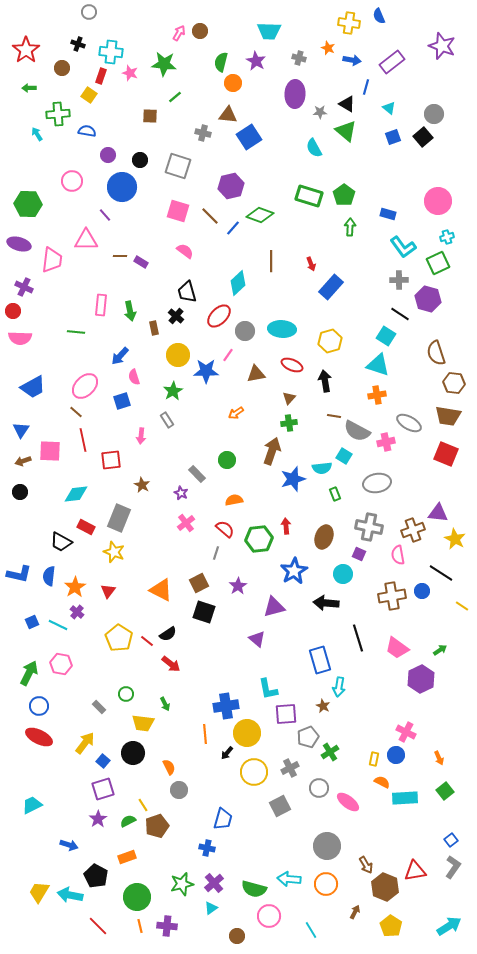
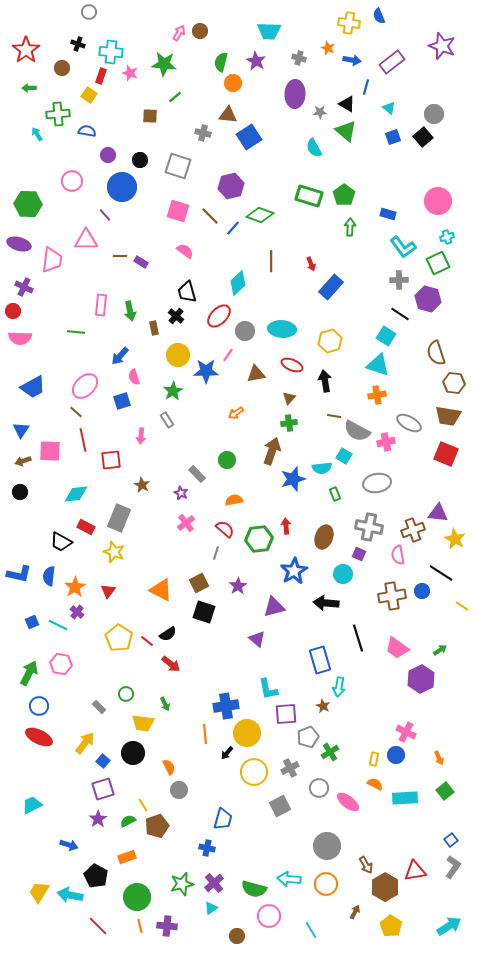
orange semicircle at (382, 782): moved 7 px left, 2 px down
brown hexagon at (385, 887): rotated 8 degrees clockwise
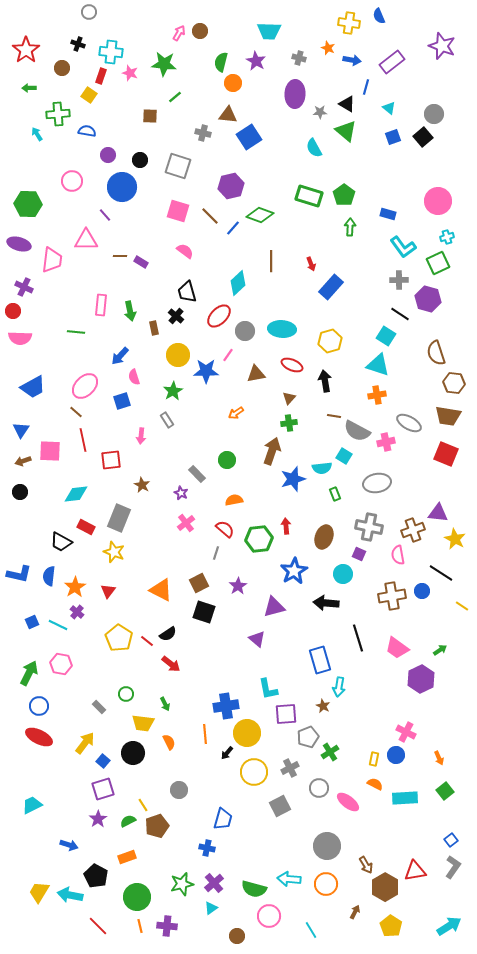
orange semicircle at (169, 767): moved 25 px up
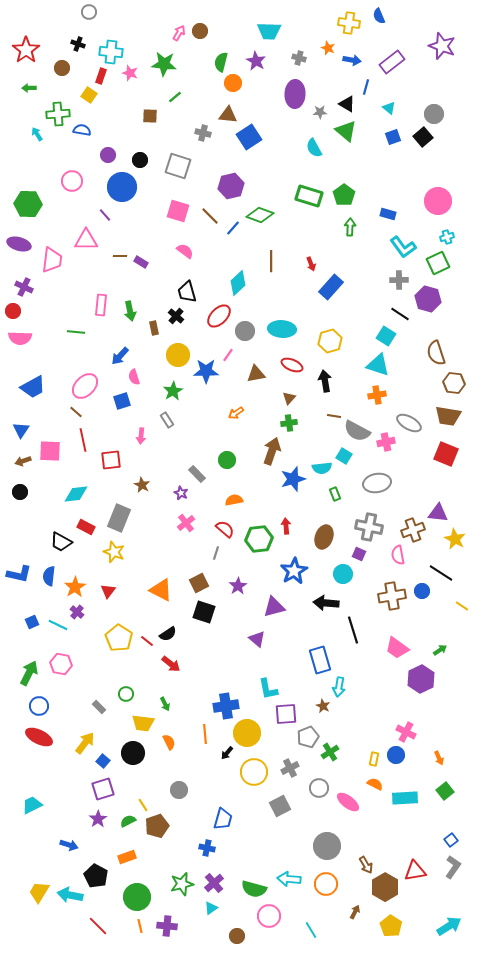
blue semicircle at (87, 131): moved 5 px left, 1 px up
black line at (358, 638): moved 5 px left, 8 px up
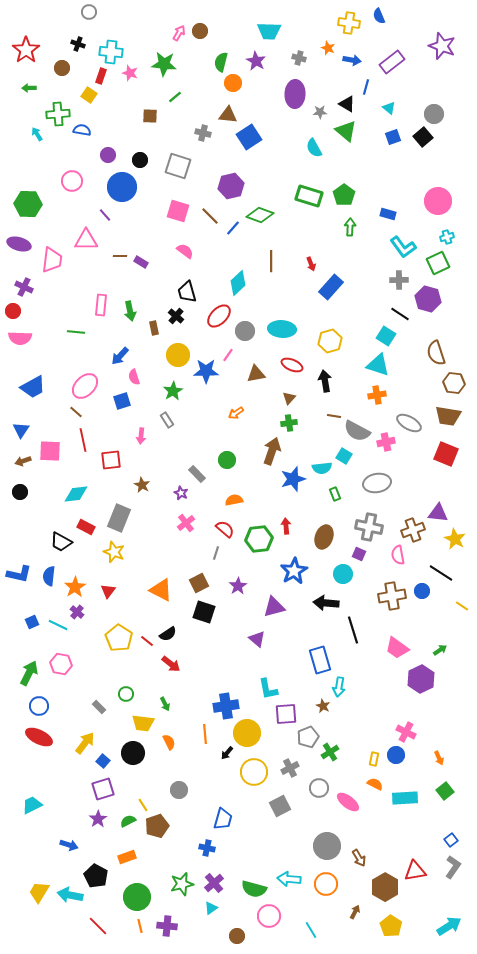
brown arrow at (366, 865): moved 7 px left, 7 px up
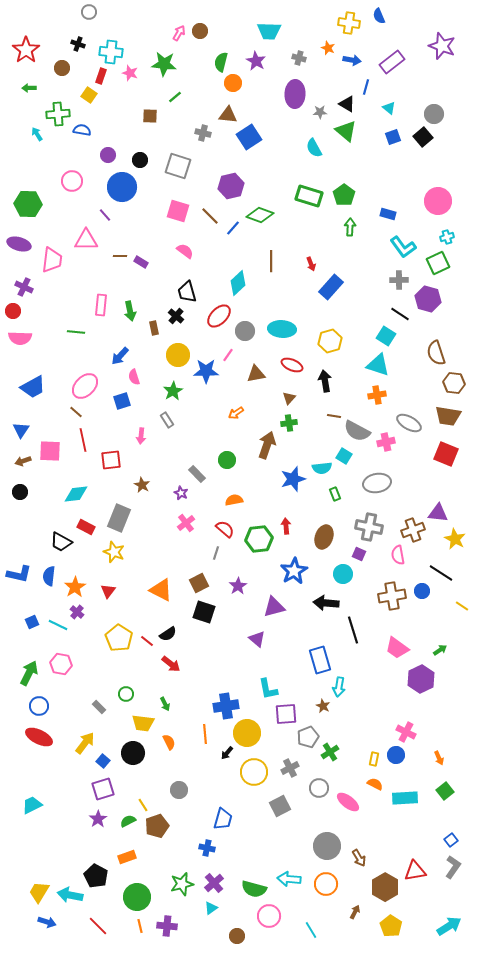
brown arrow at (272, 451): moved 5 px left, 6 px up
blue arrow at (69, 845): moved 22 px left, 77 px down
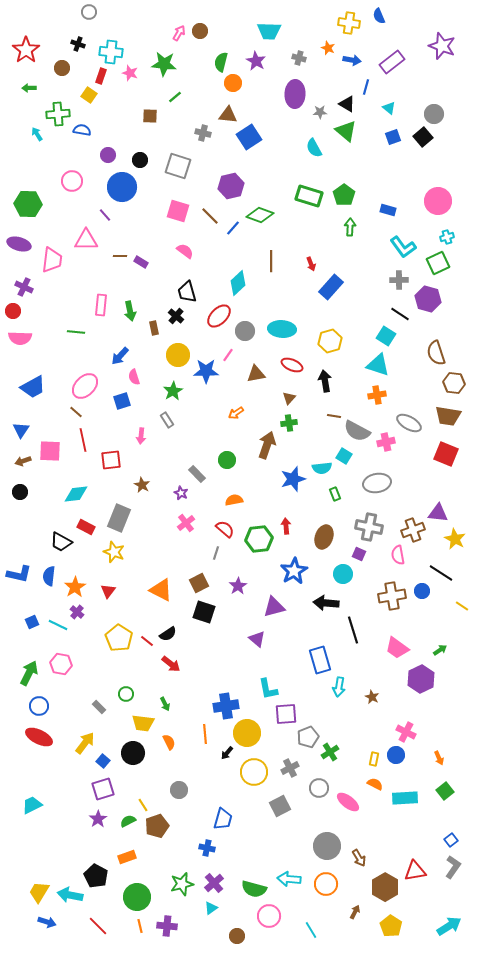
blue rectangle at (388, 214): moved 4 px up
brown star at (323, 706): moved 49 px right, 9 px up
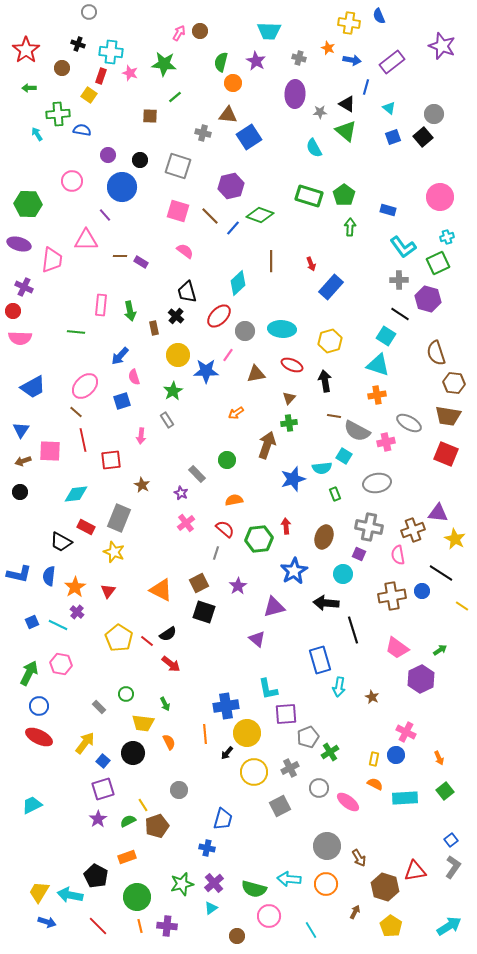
pink circle at (438, 201): moved 2 px right, 4 px up
brown hexagon at (385, 887): rotated 12 degrees counterclockwise
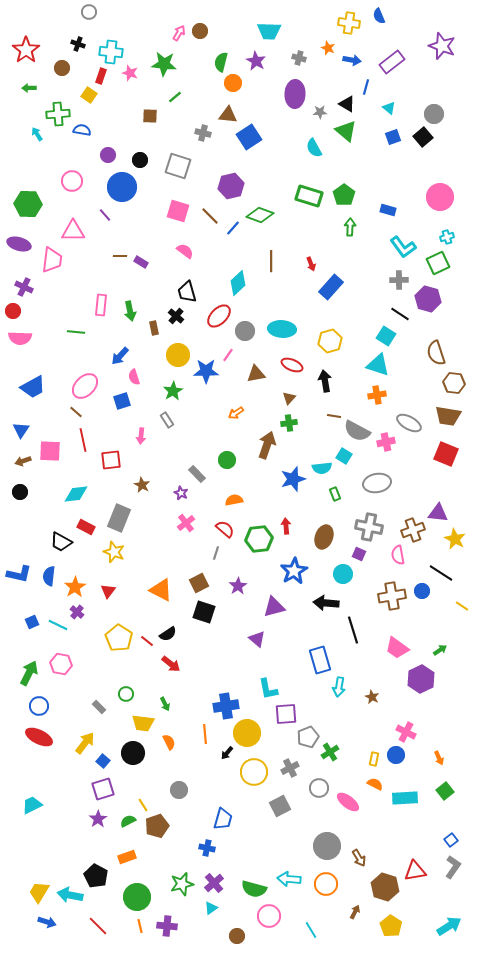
pink triangle at (86, 240): moved 13 px left, 9 px up
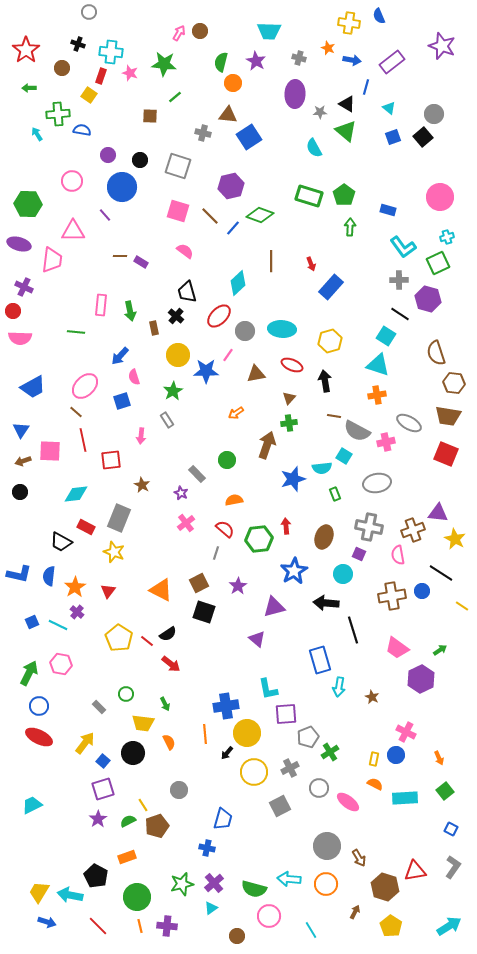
blue square at (451, 840): moved 11 px up; rotated 24 degrees counterclockwise
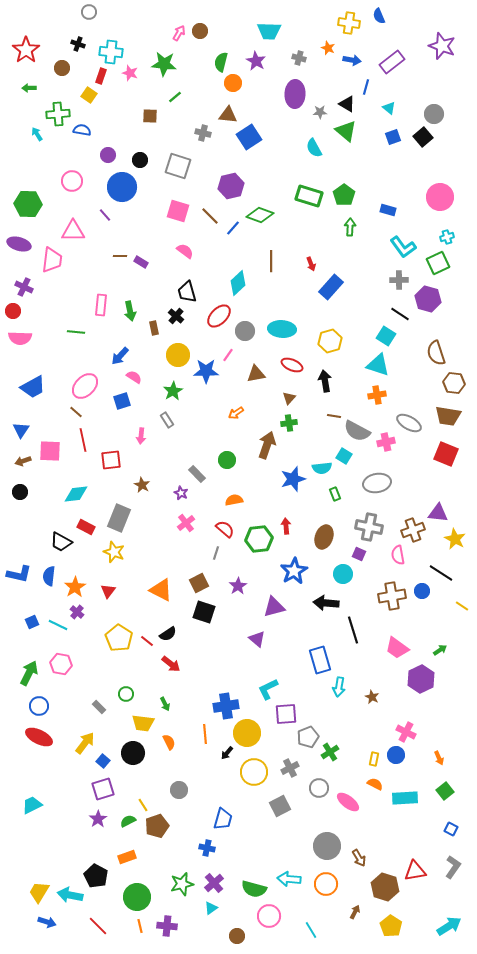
pink semicircle at (134, 377): rotated 140 degrees clockwise
cyan L-shape at (268, 689): rotated 75 degrees clockwise
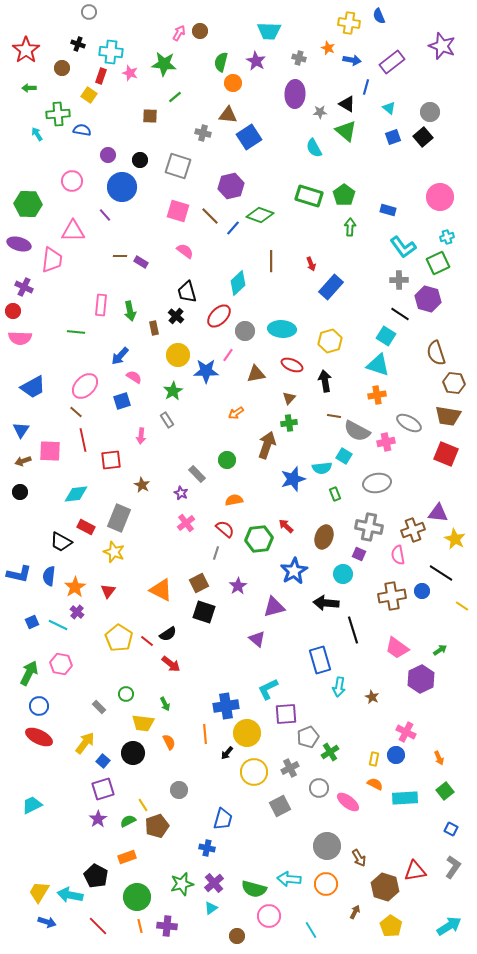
gray circle at (434, 114): moved 4 px left, 2 px up
red arrow at (286, 526): rotated 42 degrees counterclockwise
